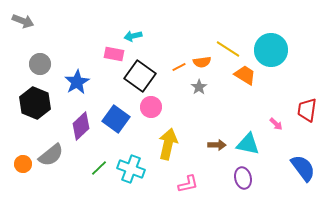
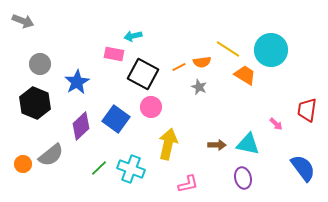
black square: moved 3 px right, 2 px up; rotated 8 degrees counterclockwise
gray star: rotated 14 degrees counterclockwise
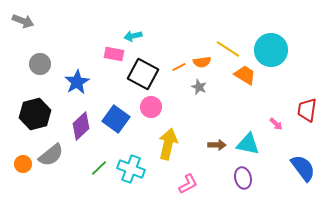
black hexagon: moved 11 px down; rotated 24 degrees clockwise
pink L-shape: rotated 15 degrees counterclockwise
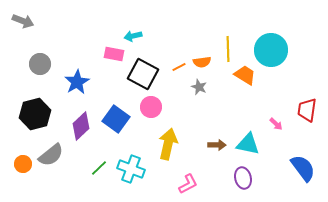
yellow line: rotated 55 degrees clockwise
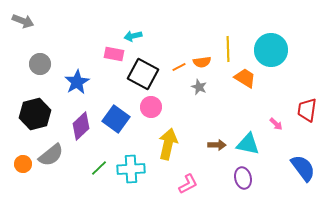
orange trapezoid: moved 3 px down
cyan cross: rotated 24 degrees counterclockwise
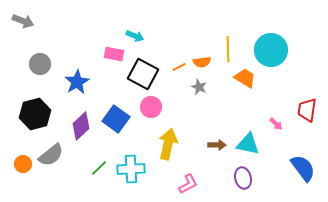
cyan arrow: moved 2 px right; rotated 144 degrees counterclockwise
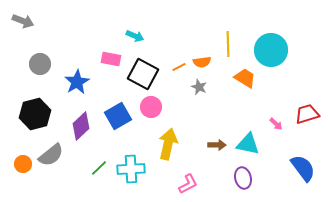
yellow line: moved 5 px up
pink rectangle: moved 3 px left, 5 px down
red trapezoid: moved 4 px down; rotated 65 degrees clockwise
blue square: moved 2 px right, 3 px up; rotated 24 degrees clockwise
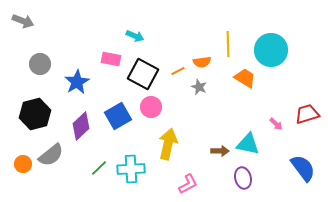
orange line: moved 1 px left, 4 px down
brown arrow: moved 3 px right, 6 px down
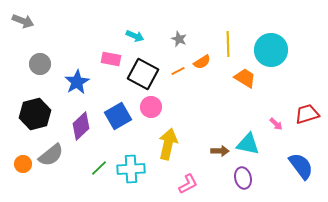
orange semicircle: rotated 24 degrees counterclockwise
gray star: moved 20 px left, 48 px up
blue semicircle: moved 2 px left, 2 px up
